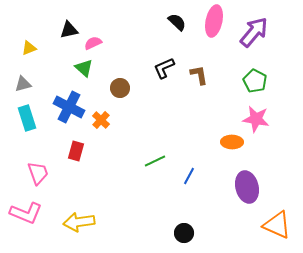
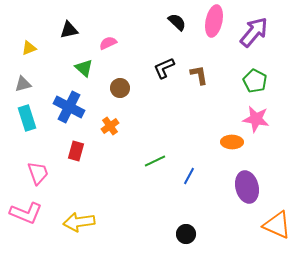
pink semicircle: moved 15 px right
orange cross: moved 9 px right, 6 px down; rotated 12 degrees clockwise
black circle: moved 2 px right, 1 px down
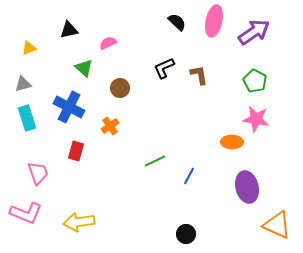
purple arrow: rotated 16 degrees clockwise
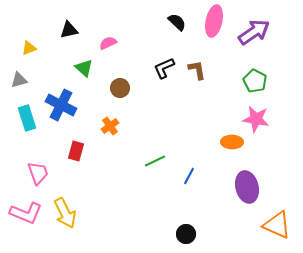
brown L-shape: moved 2 px left, 5 px up
gray triangle: moved 4 px left, 4 px up
blue cross: moved 8 px left, 2 px up
yellow arrow: moved 14 px left, 9 px up; rotated 108 degrees counterclockwise
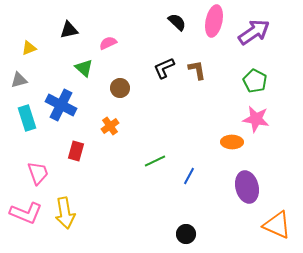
yellow arrow: rotated 16 degrees clockwise
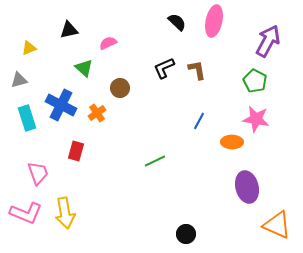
purple arrow: moved 14 px right, 9 px down; rotated 28 degrees counterclockwise
orange cross: moved 13 px left, 13 px up
blue line: moved 10 px right, 55 px up
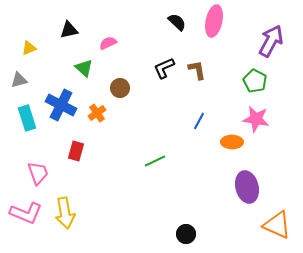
purple arrow: moved 3 px right
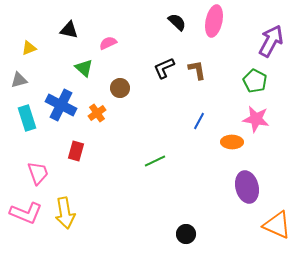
black triangle: rotated 24 degrees clockwise
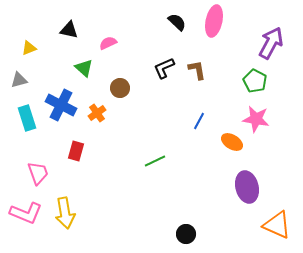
purple arrow: moved 2 px down
orange ellipse: rotated 30 degrees clockwise
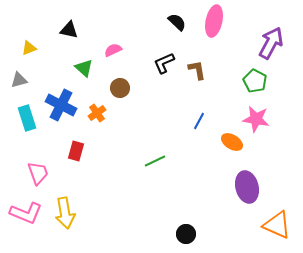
pink semicircle: moved 5 px right, 7 px down
black L-shape: moved 5 px up
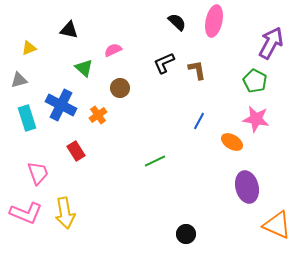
orange cross: moved 1 px right, 2 px down
red rectangle: rotated 48 degrees counterclockwise
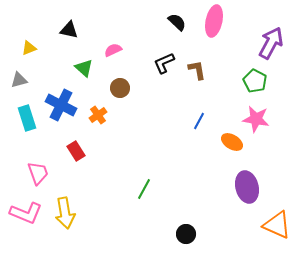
green line: moved 11 px left, 28 px down; rotated 35 degrees counterclockwise
